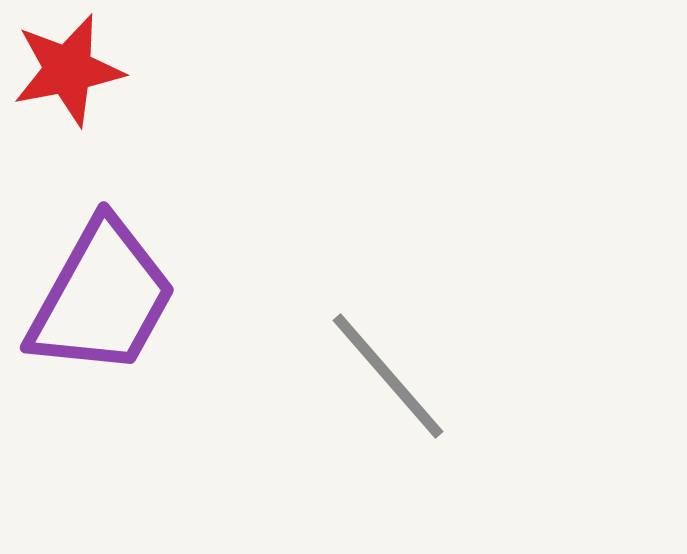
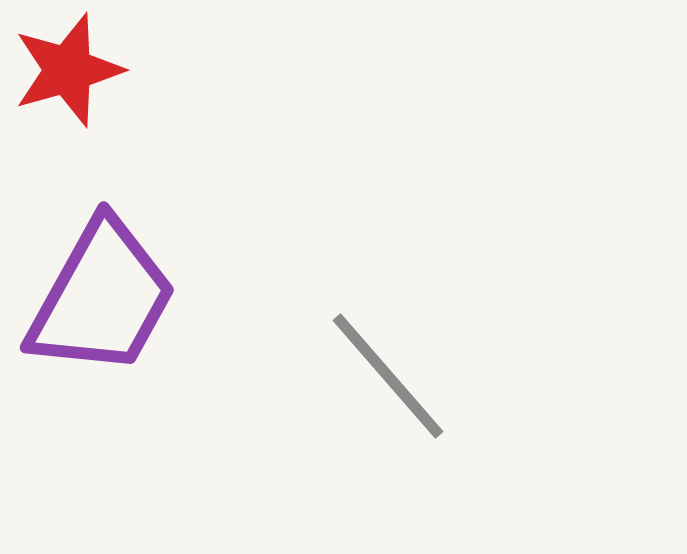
red star: rotated 5 degrees counterclockwise
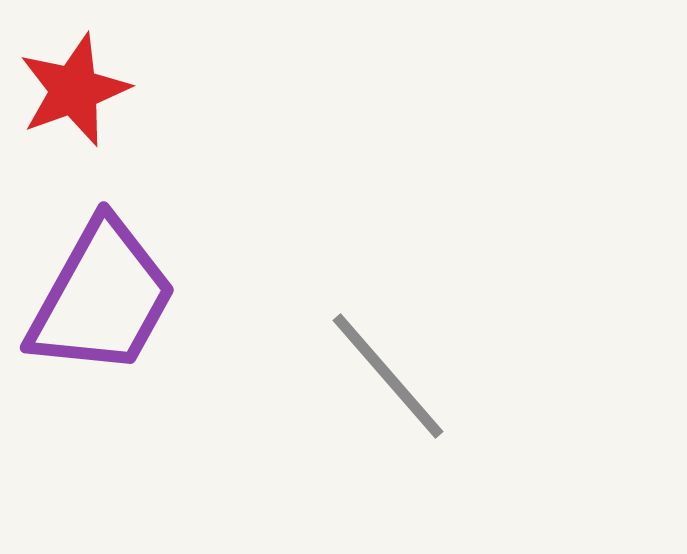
red star: moved 6 px right, 20 px down; rotated 4 degrees counterclockwise
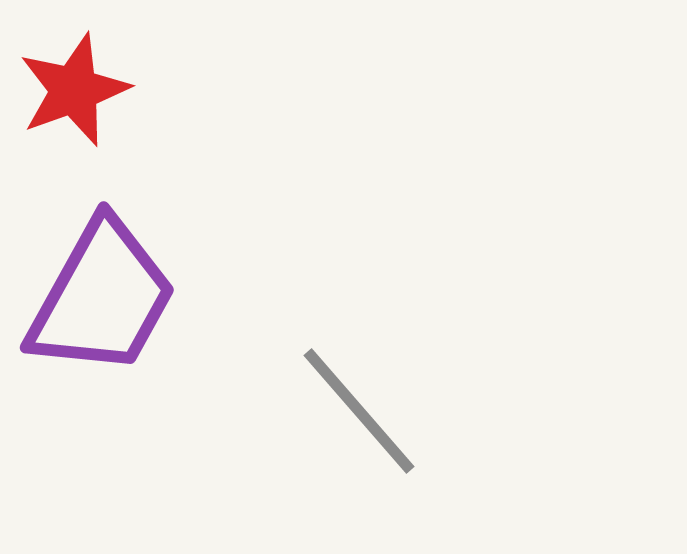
gray line: moved 29 px left, 35 px down
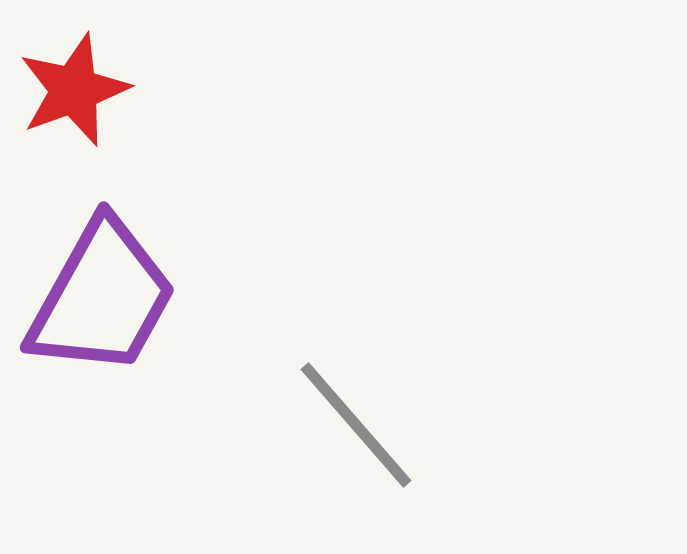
gray line: moved 3 px left, 14 px down
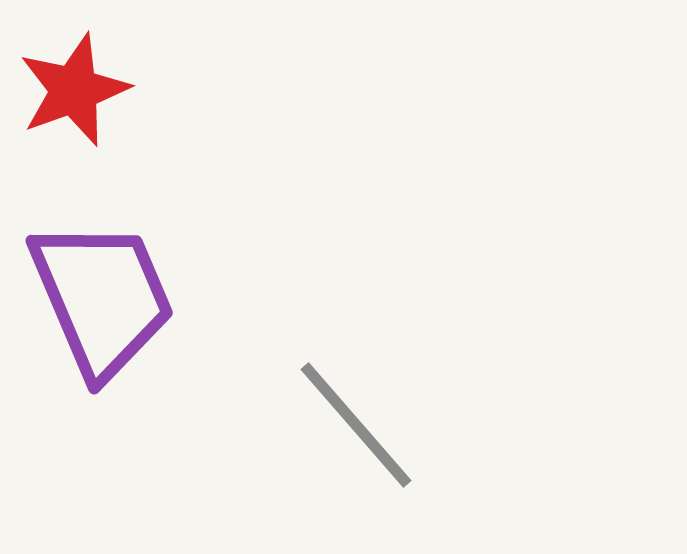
purple trapezoid: rotated 52 degrees counterclockwise
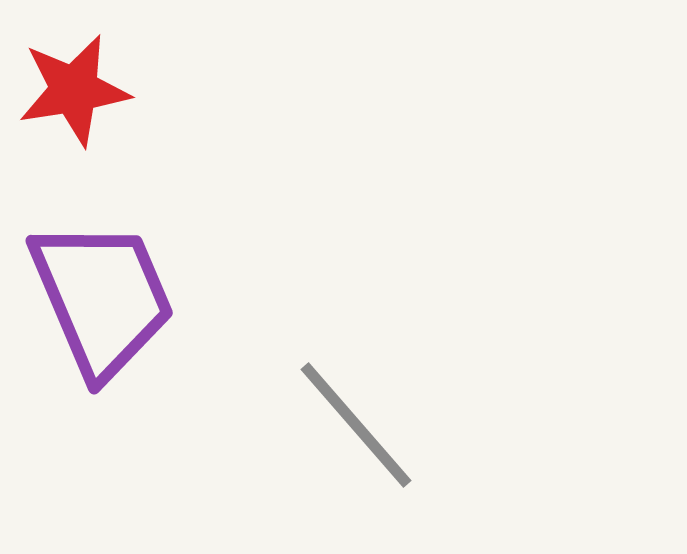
red star: rotated 11 degrees clockwise
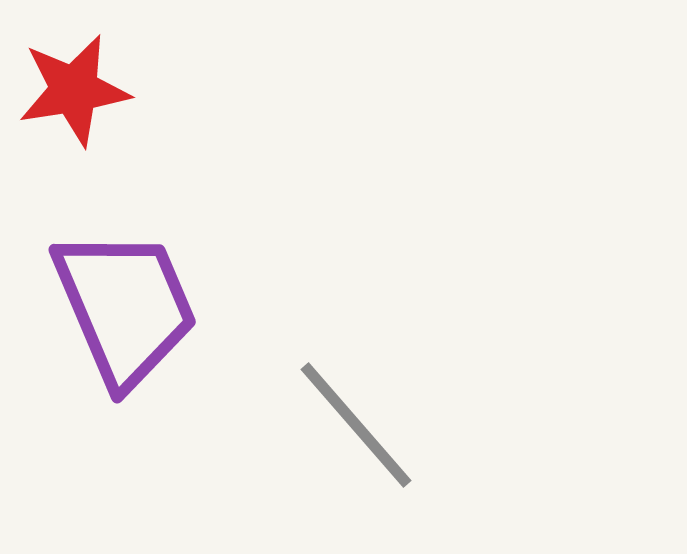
purple trapezoid: moved 23 px right, 9 px down
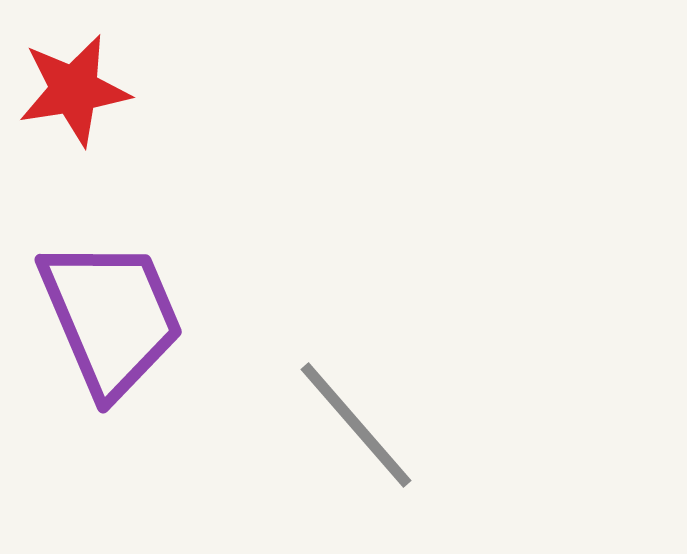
purple trapezoid: moved 14 px left, 10 px down
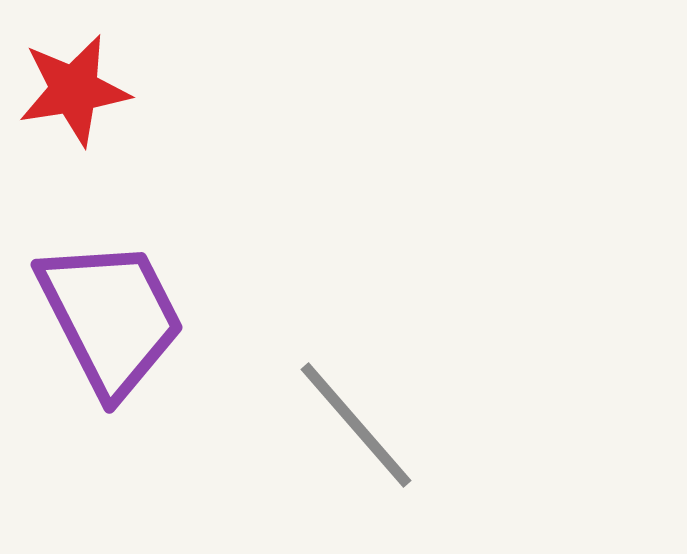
purple trapezoid: rotated 4 degrees counterclockwise
